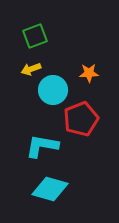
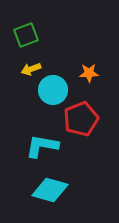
green square: moved 9 px left, 1 px up
cyan diamond: moved 1 px down
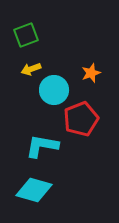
orange star: moved 2 px right; rotated 18 degrees counterclockwise
cyan circle: moved 1 px right
cyan diamond: moved 16 px left
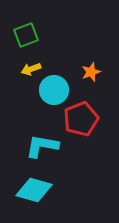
orange star: moved 1 px up
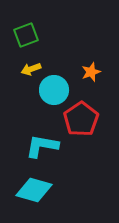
red pentagon: rotated 12 degrees counterclockwise
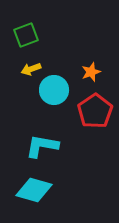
red pentagon: moved 14 px right, 8 px up
